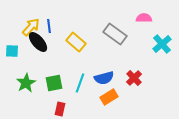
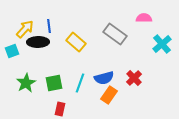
yellow arrow: moved 6 px left, 2 px down
black ellipse: rotated 50 degrees counterclockwise
cyan square: rotated 24 degrees counterclockwise
orange rectangle: moved 2 px up; rotated 24 degrees counterclockwise
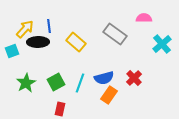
green square: moved 2 px right, 1 px up; rotated 18 degrees counterclockwise
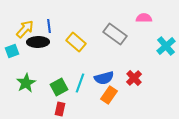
cyan cross: moved 4 px right, 2 px down
green square: moved 3 px right, 5 px down
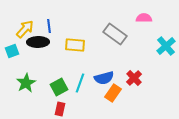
yellow rectangle: moved 1 px left, 3 px down; rotated 36 degrees counterclockwise
orange rectangle: moved 4 px right, 2 px up
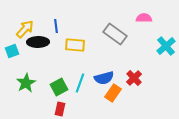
blue line: moved 7 px right
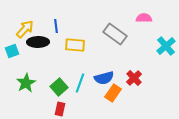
green square: rotated 12 degrees counterclockwise
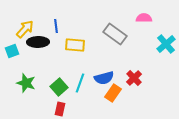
cyan cross: moved 2 px up
green star: rotated 24 degrees counterclockwise
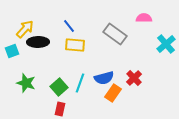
blue line: moved 13 px right; rotated 32 degrees counterclockwise
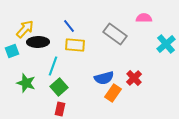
cyan line: moved 27 px left, 17 px up
